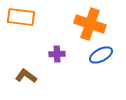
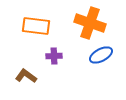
orange rectangle: moved 15 px right, 9 px down
orange cross: moved 1 px up
purple cross: moved 3 px left, 2 px down
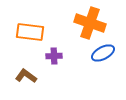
orange rectangle: moved 6 px left, 6 px down
blue ellipse: moved 2 px right, 2 px up
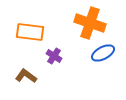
purple cross: rotated 35 degrees clockwise
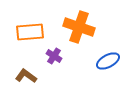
orange cross: moved 11 px left, 4 px down
orange rectangle: rotated 12 degrees counterclockwise
blue ellipse: moved 5 px right, 8 px down
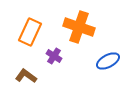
orange rectangle: rotated 60 degrees counterclockwise
